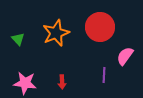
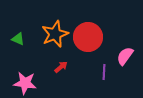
red circle: moved 12 px left, 10 px down
orange star: moved 1 px left, 1 px down
green triangle: rotated 24 degrees counterclockwise
purple line: moved 3 px up
red arrow: moved 1 px left, 15 px up; rotated 128 degrees counterclockwise
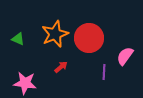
red circle: moved 1 px right, 1 px down
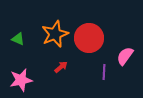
pink star: moved 4 px left, 3 px up; rotated 20 degrees counterclockwise
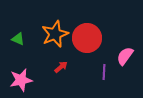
red circle: moved 2 px left
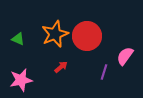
red circle: moved 2 px up
purple line: rotated 14 degrees clockwise
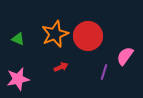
red circle: moved 1 px right
red arrow: rotated 16 degrees clockwise
pink star: moved 3 px left, 1 px up
